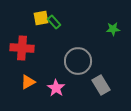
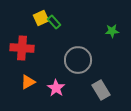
yellow square: rotated 14 degrees counterclockwise
green star: moved 1 px left, 2 px down
gray circle: moved 1 px up
gray rectangle: moved 5 px down
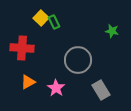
yellow square: rotated 21 degrees counterclockwise
green rectangle: rotated 16 degrees clockwise
green star: rotated 16 degrees clockwise
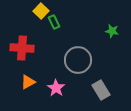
yellow square: moved 7 px up
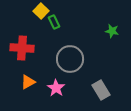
gray circle: moved 8 px left, 1 px up
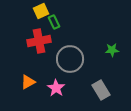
yellow square: rotated 21 degrees clockwise
green star: moved 19 px down; rotated 16 degrees counterclockwise
red cross: moved 17 px right, 7 px up; rotated 15 degrees counterclockwise
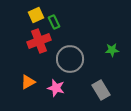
yellow square: moved 5 px left, 4 px down
red cross: rotated 10 degrees counterclockwise
pink star: rotated 18 degrees counterclockwise
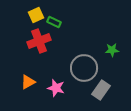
green rectangle: rotated 40 degrees counterclockwise
gray circle: moved 14 px right, 9 px down
gray rectangle: rotated 66 degrees clockwise
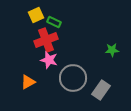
red cross: moved 7 px right, 1 px up
gray circle: moved 11 px left, 10 px down
pink star: moved 7 px left, 28 px up
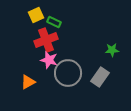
gray circle: moved 5 px left, 5 px up
gray rectangle: moved 1 px left, 13 px up
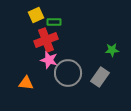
green rectangle: rotated 24 degrees counterclockwise
orange triangle: moved 2 px left, 1 px down; rotated 35 degrees clockwise
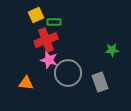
gray rectangle: moved 5 px down; rotated 54 degrees counterclockwise
